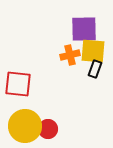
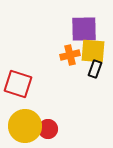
red square: rotated 12 degrees clockwise
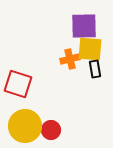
purple square: moved 3 px up
yellow square: moved 3 px left, 2 px up
orange cross: moved 4 px down
black rectangle: rotated 30 degrees counterclockwise
red circle: moved 3 px right, 1 px down
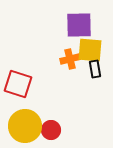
purple square: moved 5 px left, 1 px up
yellow square: moved 1 px down
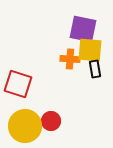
purple square: moved 4 px right, 4 px down; rotated 12 degrees clockwise
orange cross: rotated 18 degrees clockwise
red circle: moved 9 px up
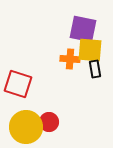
red circle: moved 2 px left, 1 px down
yellow circle: moved 1 px right, 1 px down
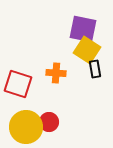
yellow square: moved 3 px left; rotated 28 degrees clockwise
orange cross: moved 14 px left, 14 px down
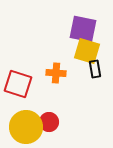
yellow square: moved 1 px down; rotated 16 degrees counterclockwise
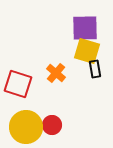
purple square: moved 2 px right, 1 px up; rotated 12 degrees counterclockwise
orange cross: rotated 36 degrees clockwise
red circle: moved 3 px right, 3 px down
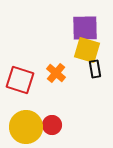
yellow square: moved 1 px up
red square: moved 2 px right, 4 px up
